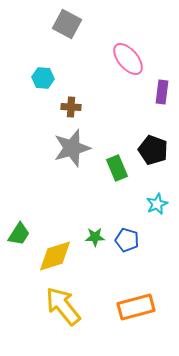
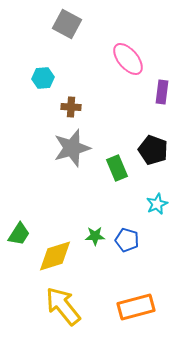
cyan hexagon: rotated 10 degrees counterclockwise
green star: moved 1 px up
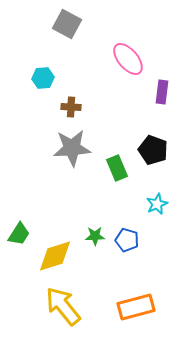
gray star: rotated 12 degrees clockwise
